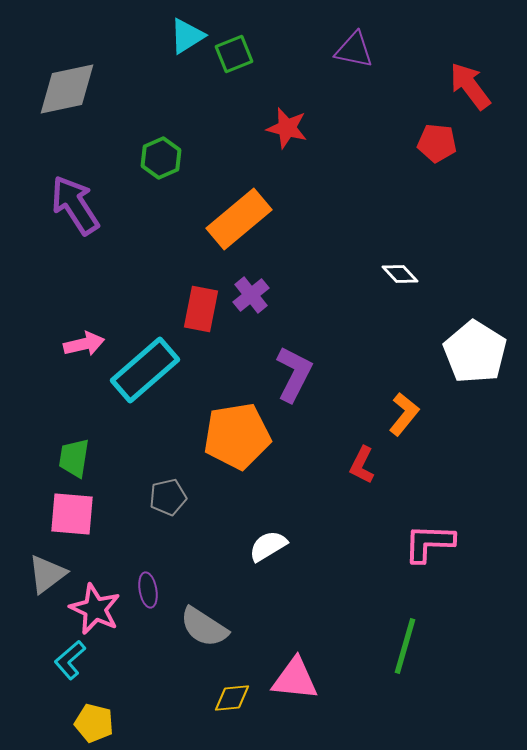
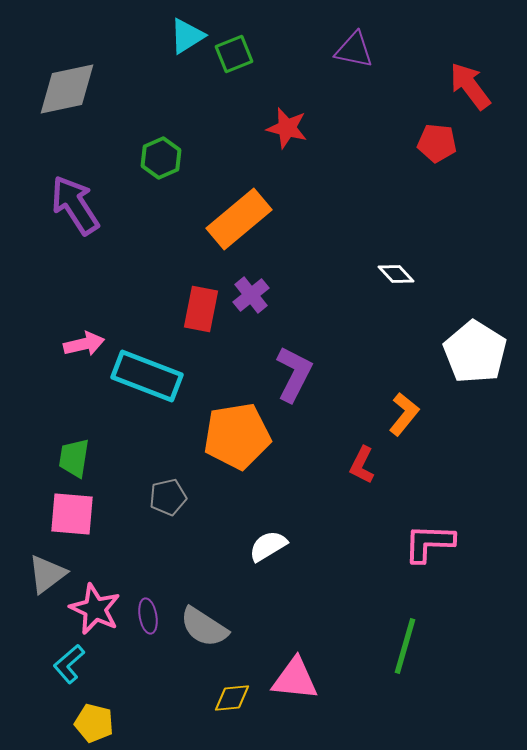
white diamond: moved 4 px left
cyan rectangle: moved 2 px right, 6 px down; rotated 62 degrees clockwise
purple ellipse: moved 26 px down
cyan L-shape: moved 1 px left, 4 px down
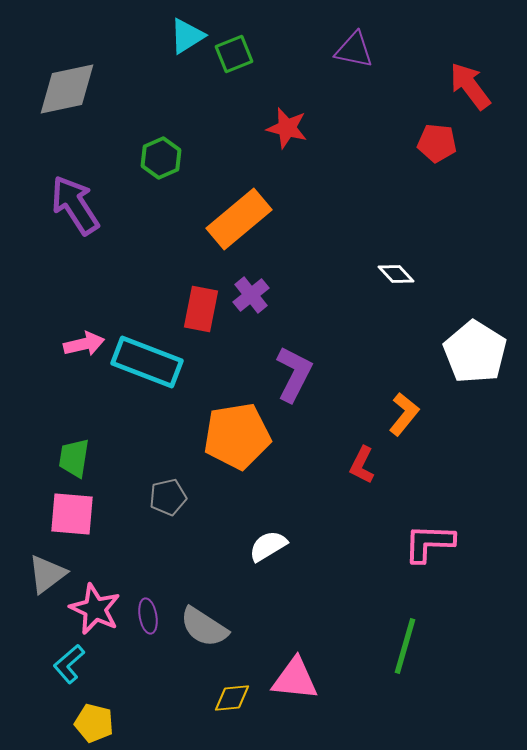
cyan rectangle: moved 14 px up
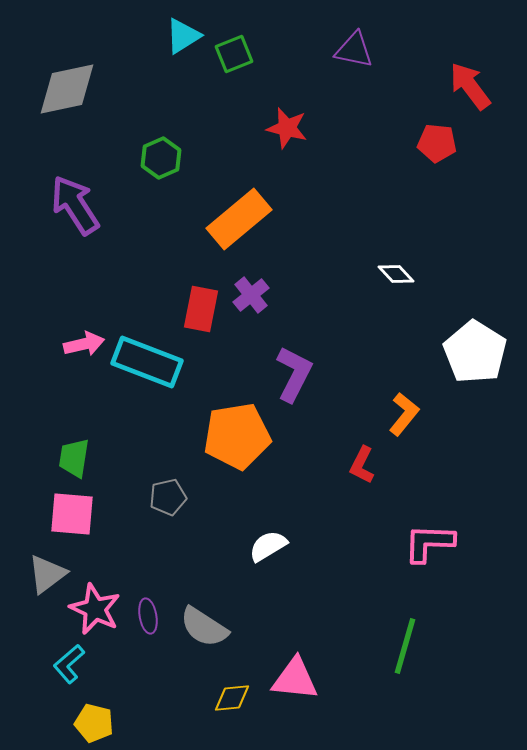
cyan triangle: moved 4 px left
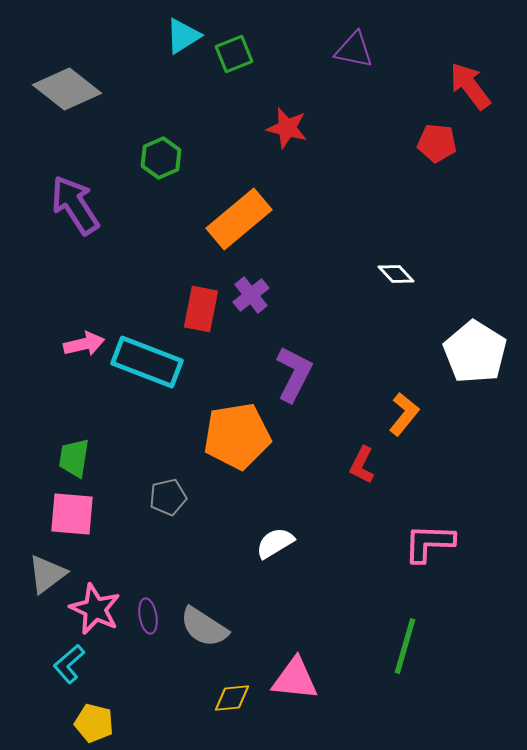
gray diamond: rotated 50 degrees clockwise
white semicircle: moved 7 px right, 3 px up
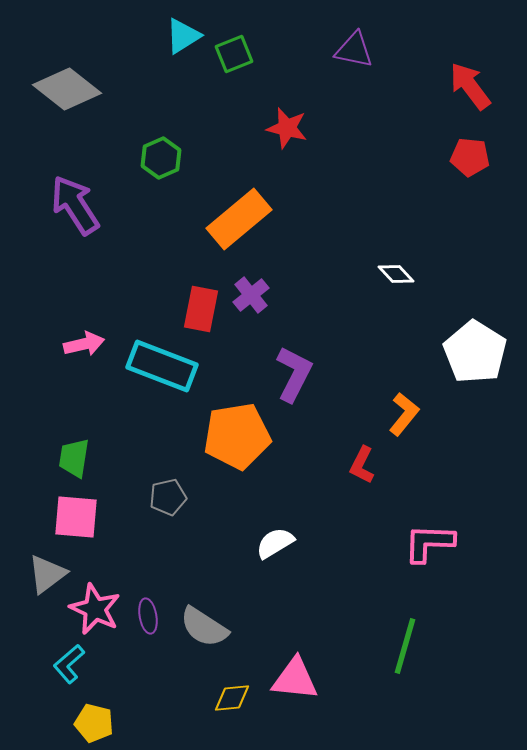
red pentagon: moved 33 px right, 14 px down
cyan rectangle: moved 15 px right, 4 px down
pink square: moved 4 px right, 3 px down
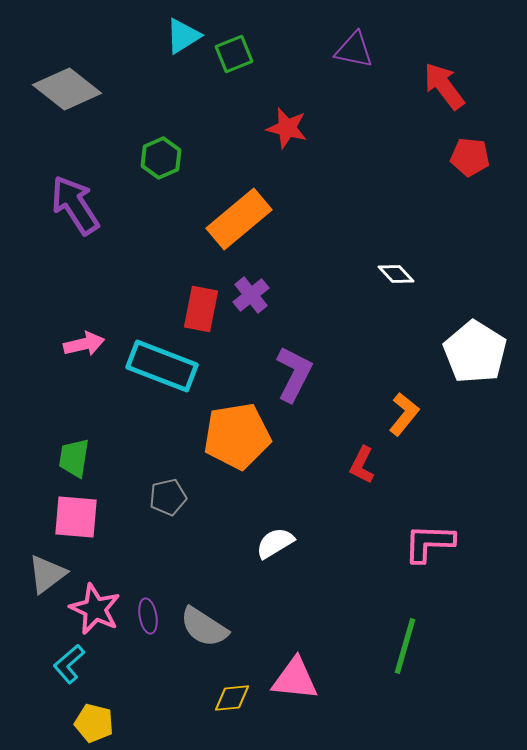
red arrow: moved 26 px left
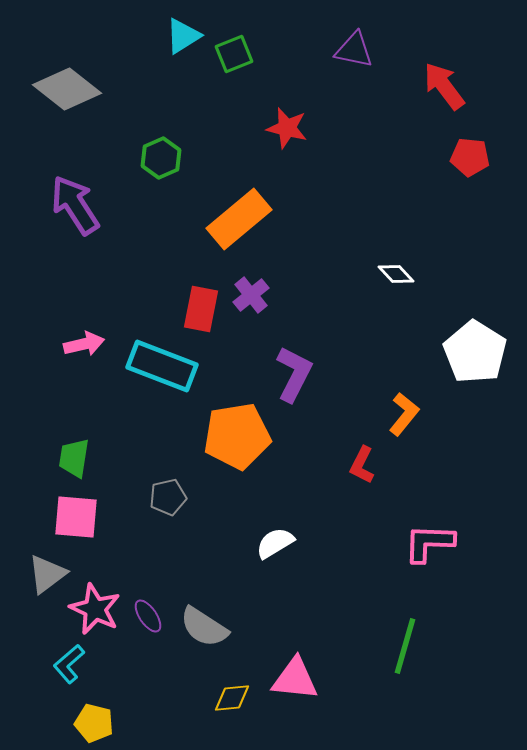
purple ellipse: rotated 24 degrees counterclockwise
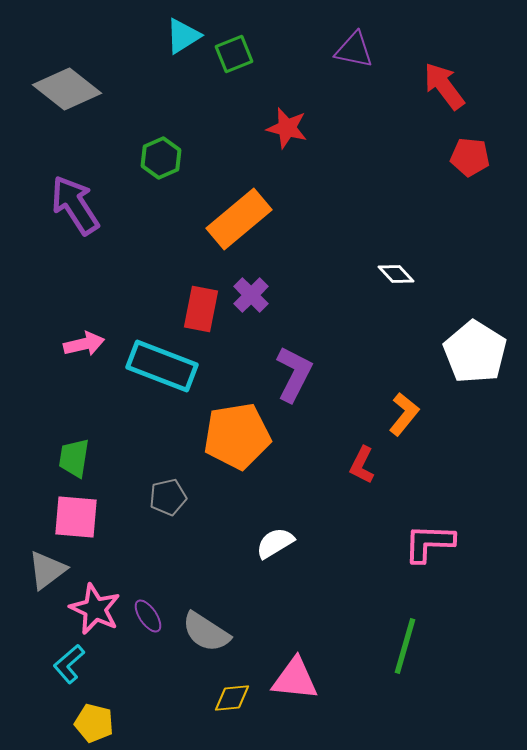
purple cross: rotated 6 degrees counterclockwise
gray triangle: moved 4 px up
gray semicircle: moved 2 px right, 5 px down
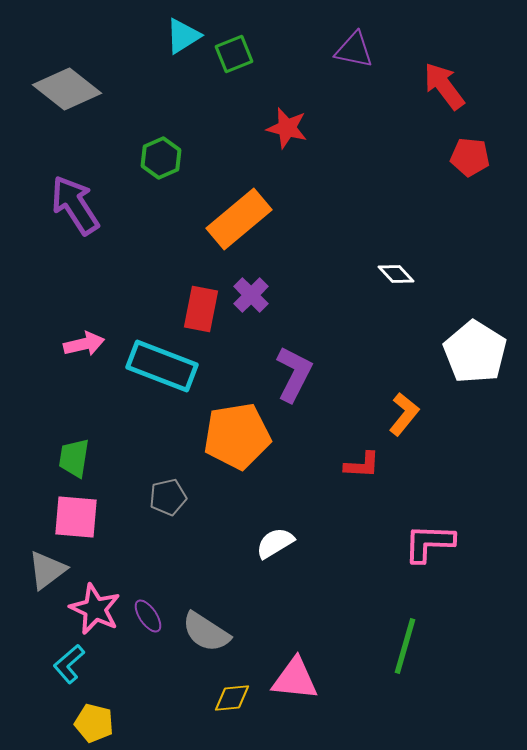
red L-shape: rotated 114 degrees counterclockwise
